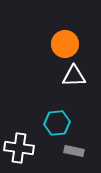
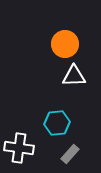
gray rectangle: moved 4 px left, 3 px down; rotated 60 degrees counterclockwise
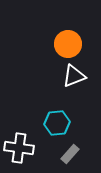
orange circle: moved 3 px right
white triangle: rotated 20 degrees counterclockwise
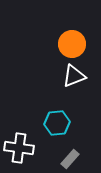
orange circle: moved 4 px right
gray rectangle: moved 5 px down
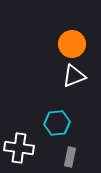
gray rectangle: moved 2 px up; rotated 30 degrees counterclockwise
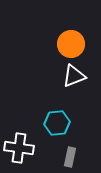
orange circle: moved 1 px left
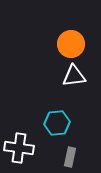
white triangle: rotated 15 degrees clockwise
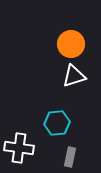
white triangle: rotated 10 degrees counterclockwise
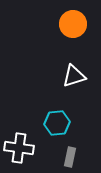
orange circle: moved 2 px right, 20 px up
